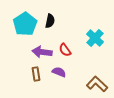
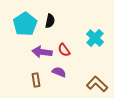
red semicircle: moved 1 px left
brown rectangle: moved 6 px down
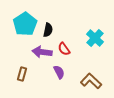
black semicircle: moved 2 px left, 9 px down
red semicircle: moved 1 px up
purple semicircle: rotated 40 degrees clockwise
brown rectangle: moved 14 px left, 6 px up; rotated 24 degrees clockwise
brown L-shape: moved 6 px left, 3 px up
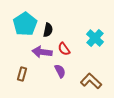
purple semicircle: moved 1 px right, 1 px up
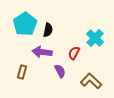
red semicircle: moved 10 px right, 4 px down; rotated 64 degrees clockwise
brown rectangle: moved 2 px up
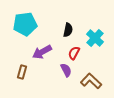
cyan pentagon: rotated 25 degrees clockwise
black semicircle: moved 20 px right
purple arrow: rotated 36 degrees counterclockwise
purple semicircle: moved 6 px right, 1 px up
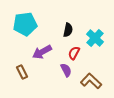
brown rectangle: rotated 40 degrees counterclockwise
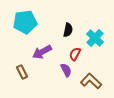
cyan pentagon: moved 2 px up
red semicircle: moved 1 px right, 1 px down
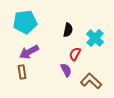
purple arrow: moved 13 px left
brown rectangle: rotated 16 degrees clockwise
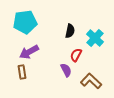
black semicircle: moved 2 px right, 1 px down
red semicircle: moved 1 px right, 1 px down
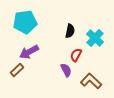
brown rectangle: moved 5 px left, 2 px up; rotated 56 degrees clockwise
